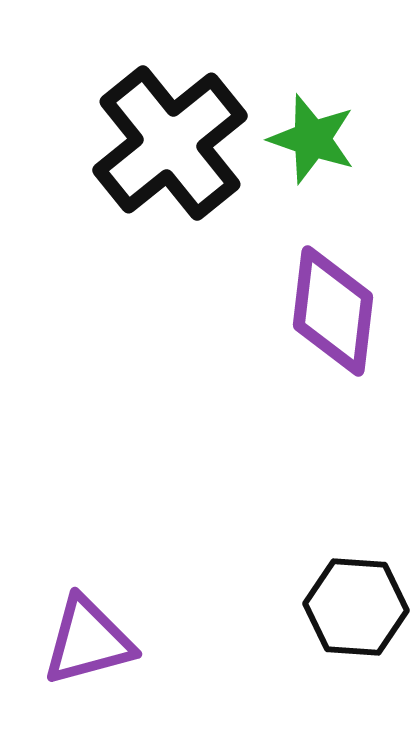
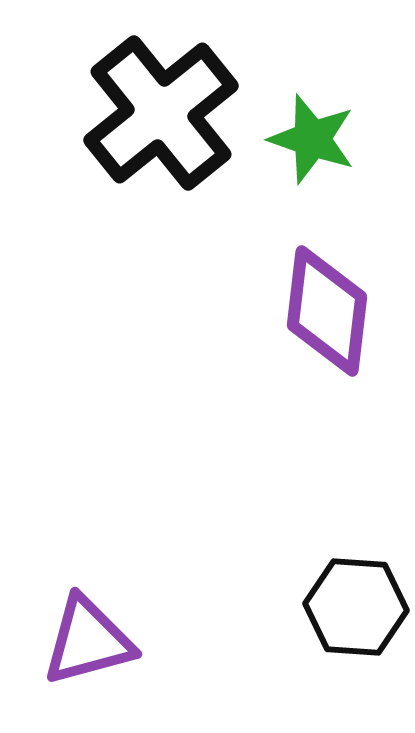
black cross: moved 9 px left, 30 px up
purple diamond: moved 6 px left
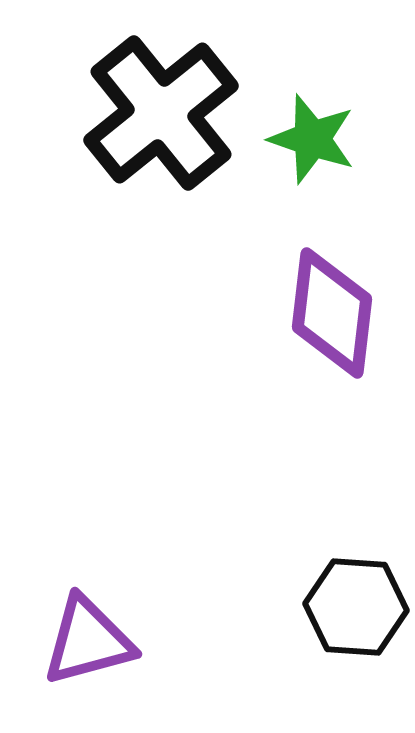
purple diamond: moved 5 px right, 2 px down
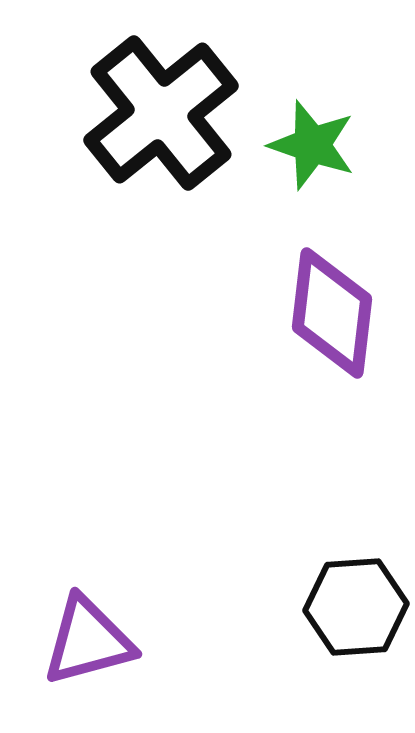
green star: moved 6 px down
black hexagon: rotated 8 degrees counterclockwise
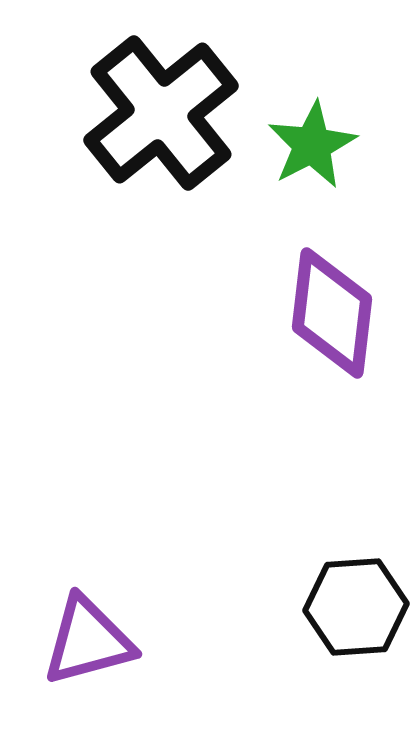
green star: rotated 26 degrees clockwise
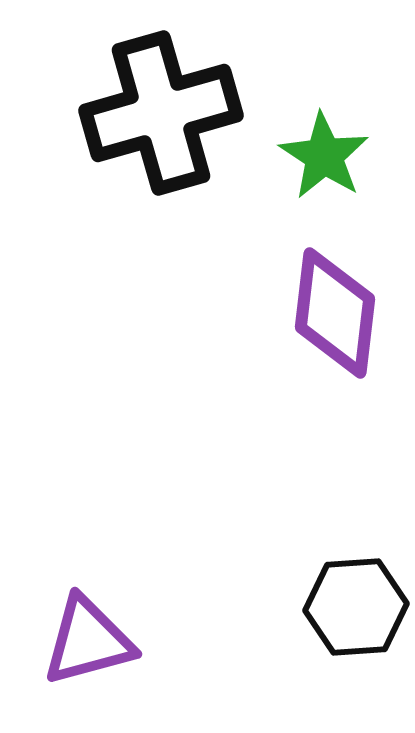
black cross: rotated 23 degrees clockwise
green star: moved 12 px right, 11 px down; rotated 12 degrees counterclockwise
purple diamond: moved 3 px right
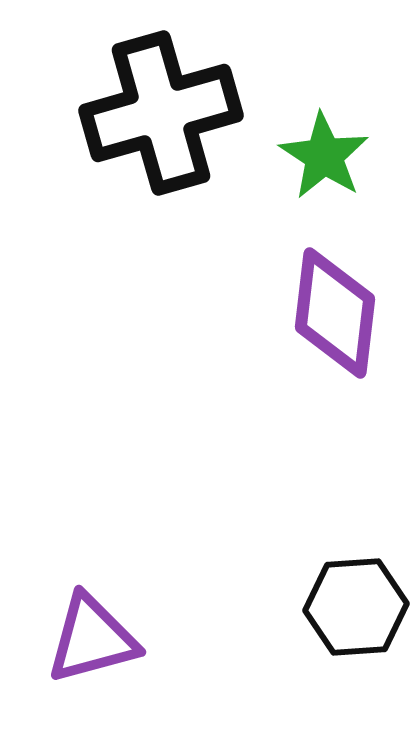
purple triangle: moved 4 px right, 2 px up
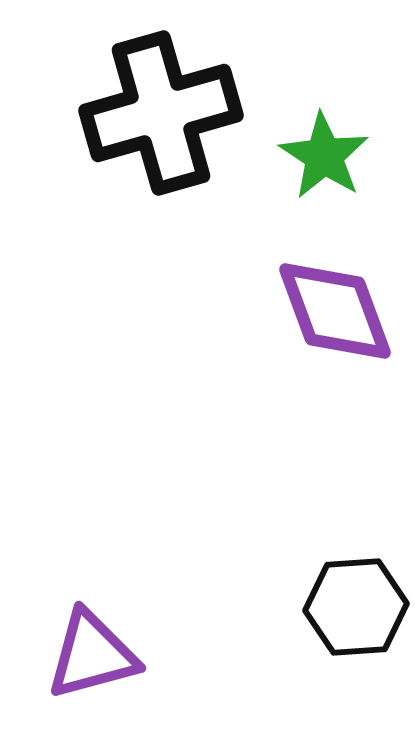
purple diamond: moved 2 px up; rotated 27 degrees counterclockwise
purple triangle: moved 16 px down
